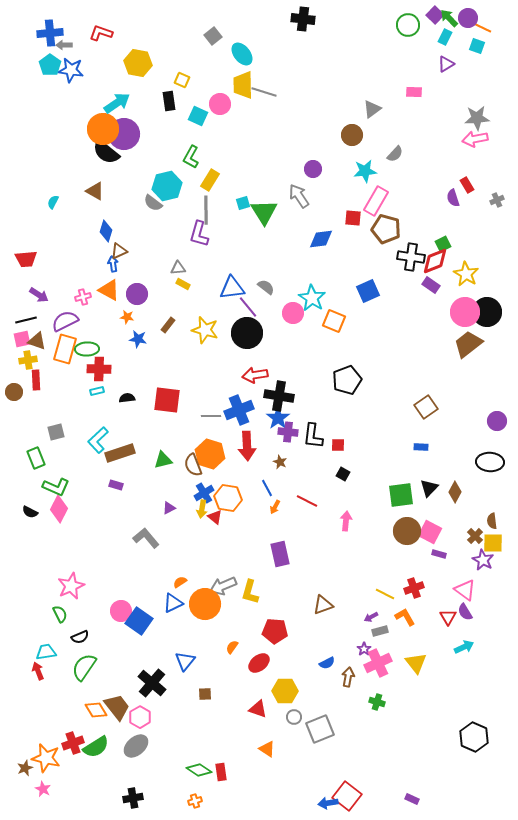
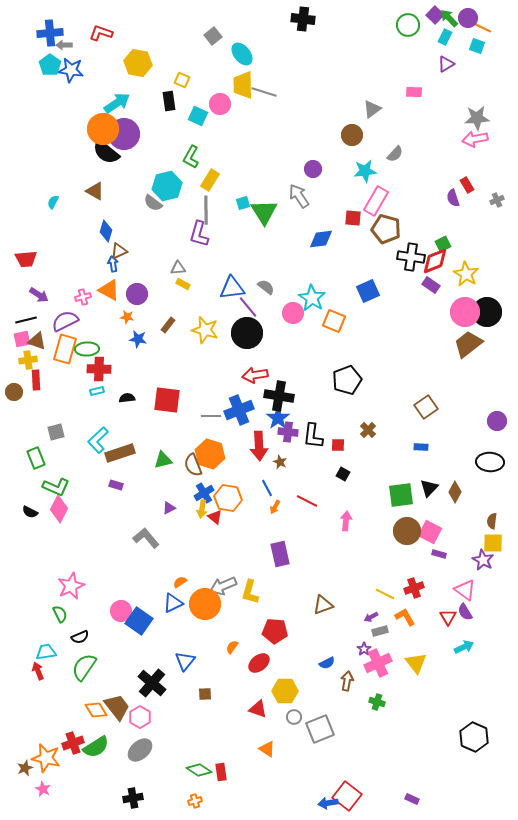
red arrow at (247, 446): moved 12 px right
brown semicircle at (492, 521): rotated 14 degrees clockwise
brown cross at (475, 536): moved 107 px left, 106 px up
brown arrow at (348, 677): moved 1 px left, 4 px down
gray ellipse at (136, 746): moved 4 px right, 4 px down
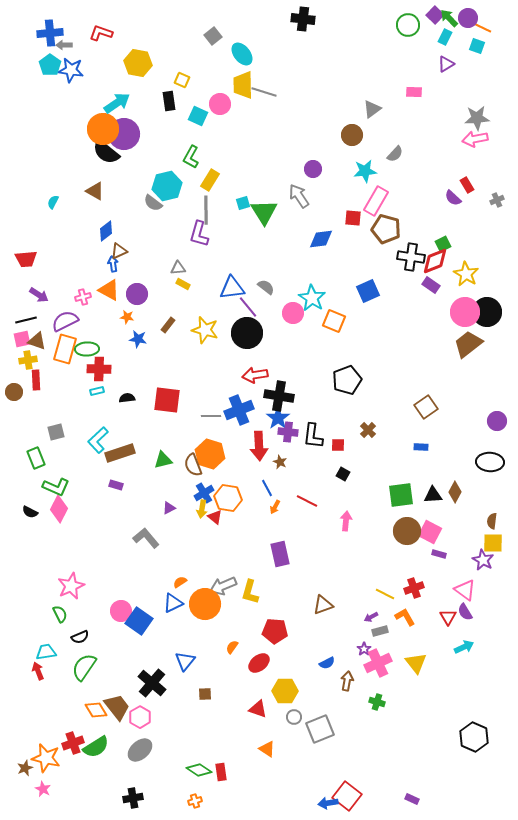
purple semicircle at (453, 198): rotated 30 degrees counterclockwise
blue diamond at (106, 231): rotated 35 degrees clockwise
black triangle at (429, 488): moved 4 px right, 7 px down; rotated 42 degrees clockwise
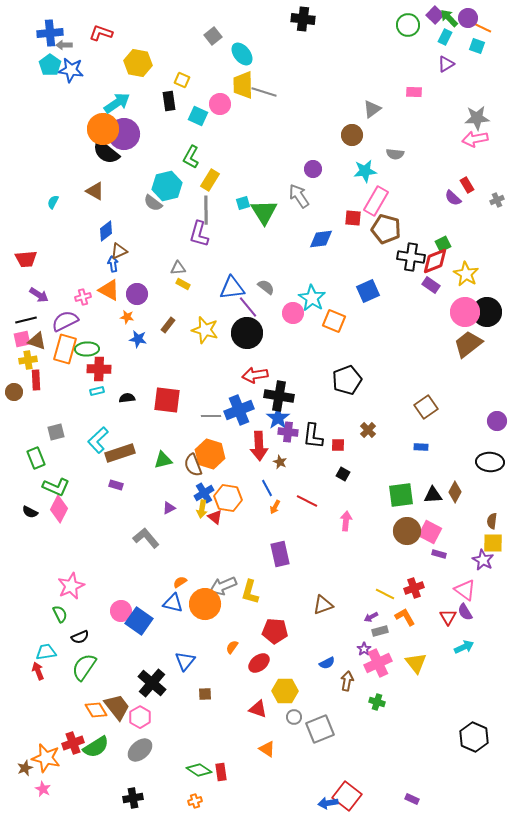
gray semicircle at (395, 154): rotated 54 degrees clockwise
blue triangle at (173, 603): rotated 40 degrees clockwise
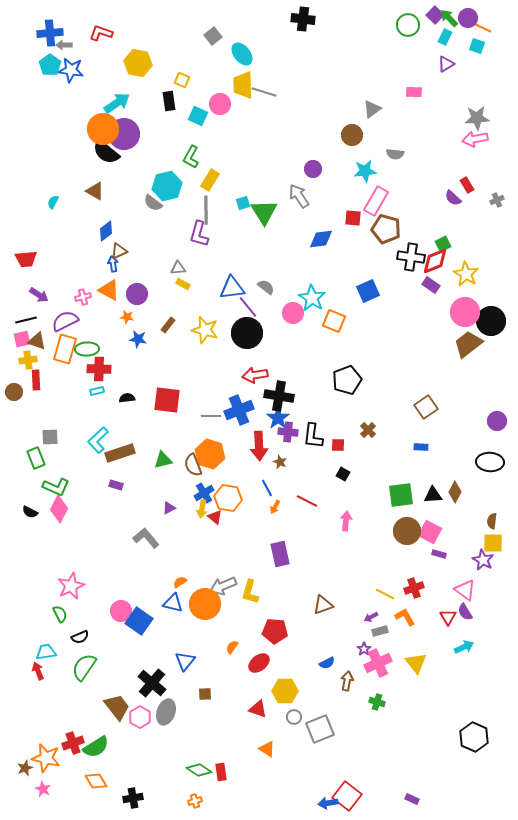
black circle at (487, 312): moved 4 px right, 9 px down
gray square at (56, 432): moved 6 px left, 5 px down; rotated 12 degrees clockwise
orange diamond at (96, 710): moved 71 px down
gray ellipse at (140, 750): moved 26 px right, 38 px up; rotated 30 degrees counterclockwise
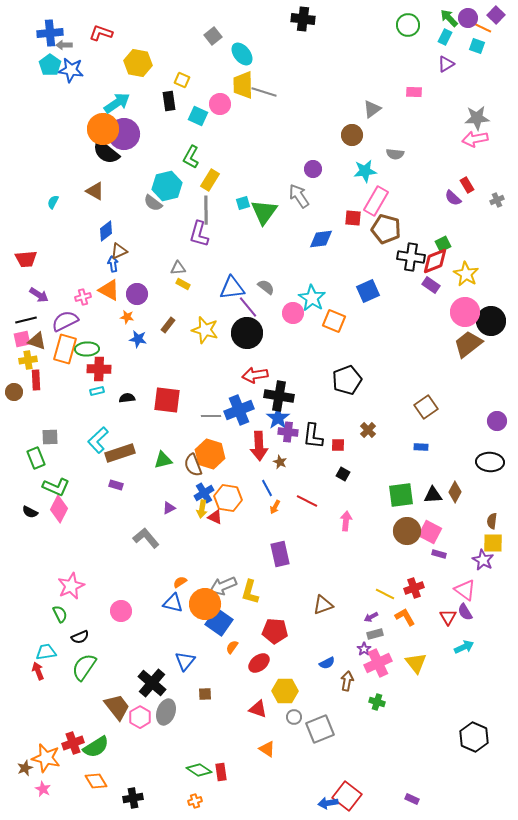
purple square at (435, 15): moved 61 px right
green triangle at (264, 212): rotated 8 degrees clockwise
red triangle at (215, 517): rotated 14 degrees counterclockwise
blue square at (139, 621): moved 80 px right, 1 px down
gray rectangle at (380, 631): moved 5 px left, 3 px down
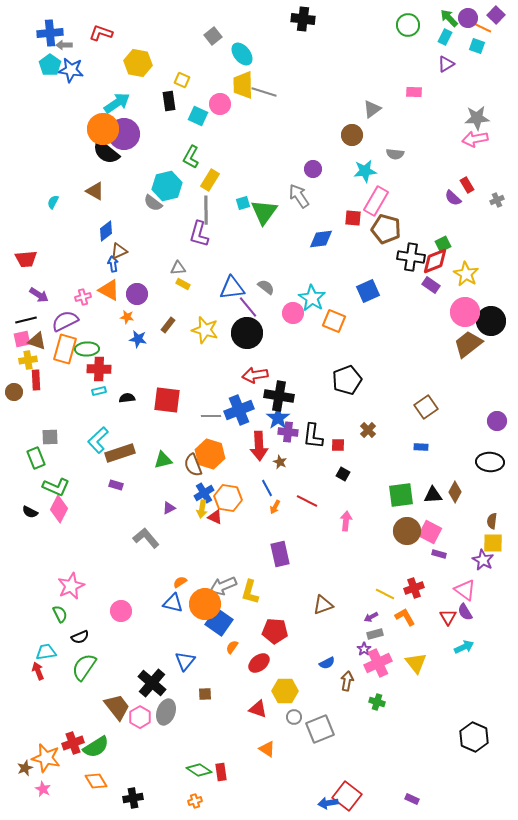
cyan rectangle at (97, 391): moved 2 px right
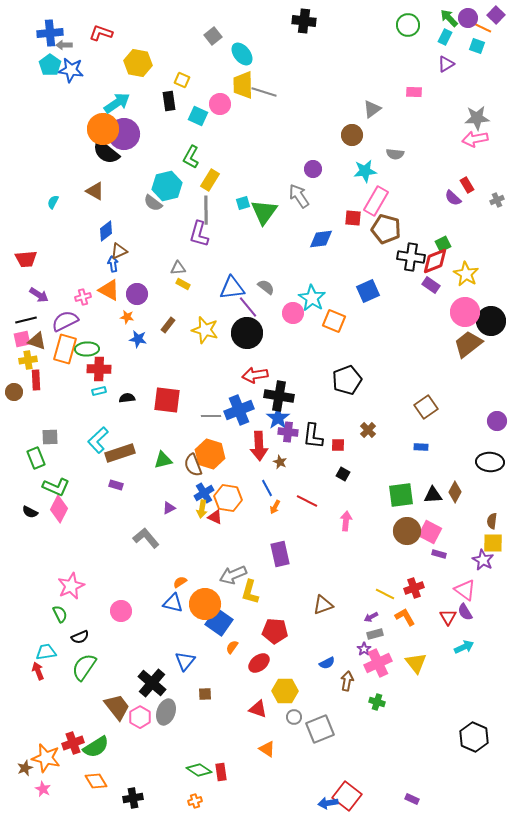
black cross at (303, 19): moved 1 px right, 2 px down
gray arrow at (223, 586): moved 10 px right, 11 px up
